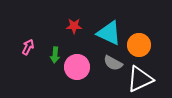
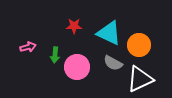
pink arrow: rotated 49 degrees clockwise
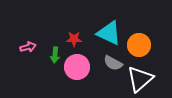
red star: moved 13 px down
white triangle: rotated 16 degrees counterclockwise
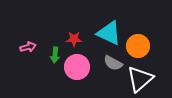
orange circle: moved 1 px left, 1 px down
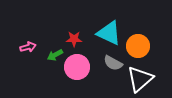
green arrow: rotated 56 degrees clockwise
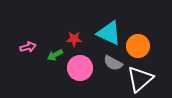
pink circle: moved 3 px right, 1 px down
